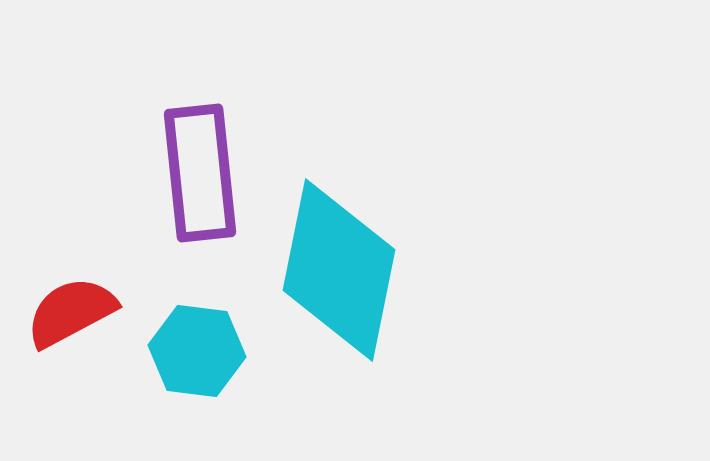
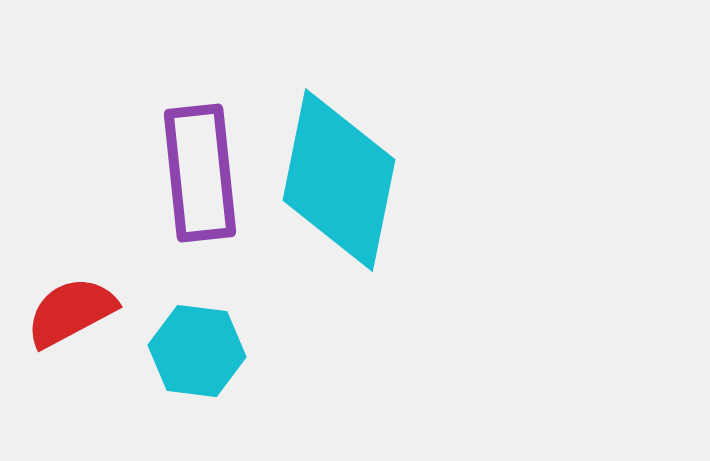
cyan diamond: moved 90 px up
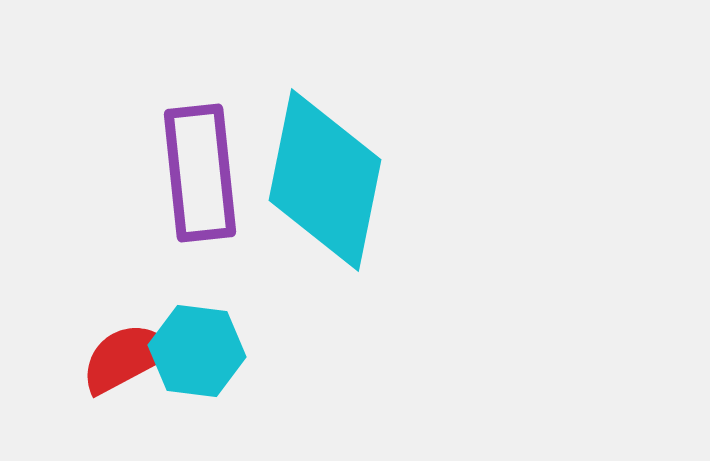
cyan diamond: moved 14 px left
red semicircle: moved 55 px right, 46 px down
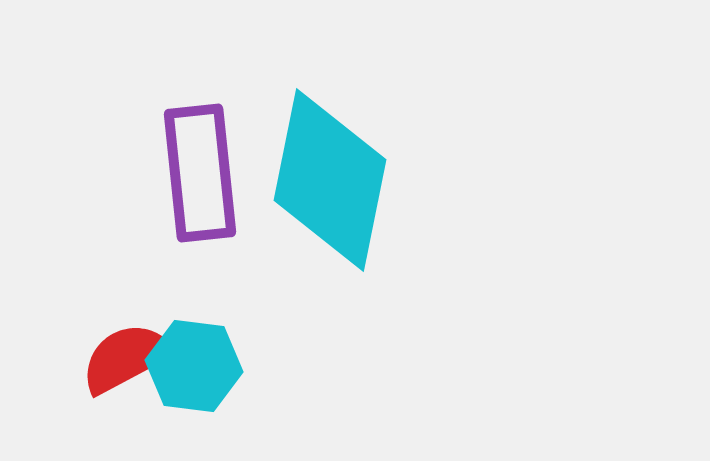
cyan diamond: moved 5 px right
cyan hexagon: moved 3 px left, 15 px down
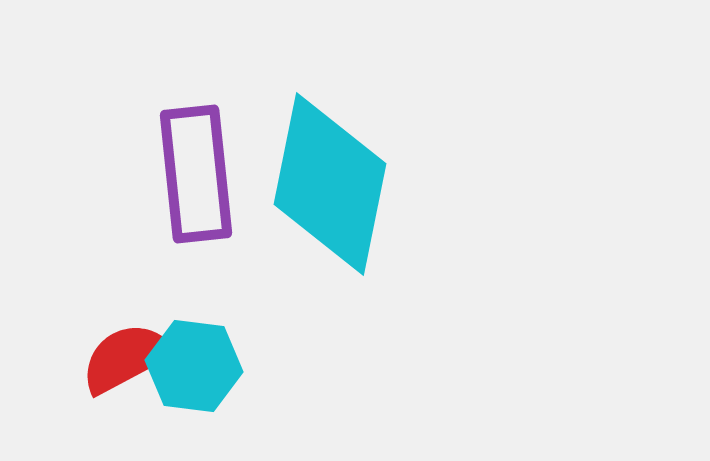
purple rectangle: moved 4 px left, 1 px down
cyan diamond: moved 4 px down
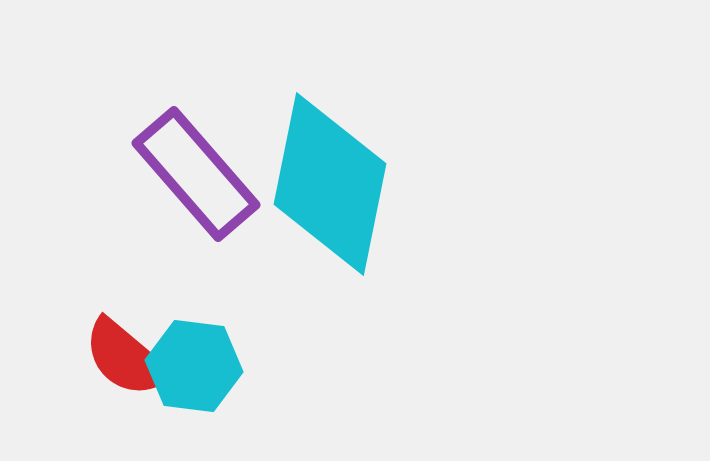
purple rectangle: rotated 35 degrees counterclockwise
red semicircle: rotated 112 degrees counterclockwise
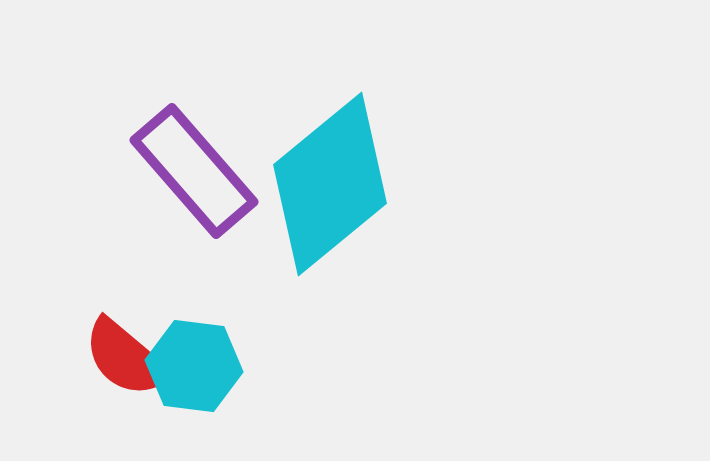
purple rectangle: moved 2 px left, 3 px up
cyan diamond: rotated 39 degrees clockwise
